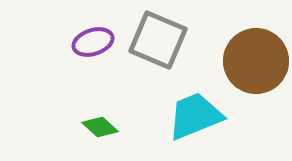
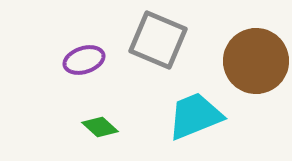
purple ellipse: moved 9 px left, 18 px down
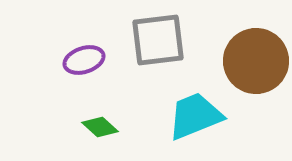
gray square: rotated 30 degrees counterclockwise
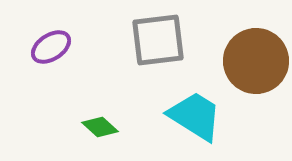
purple ellipse: moved 33 px left, 13 px up; rotated 15 degrees counterclockwise
cyan trapezoid: rotated 54 degrees clockwise
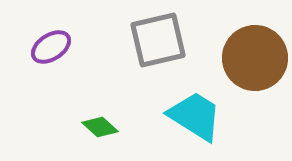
gray square: rotated 6 degrees counterclockwise
brown circle: moved 1 px left, 3 px up
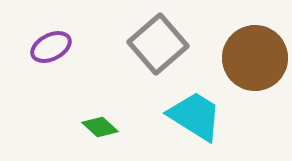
gray square: moved 4 px down; rotated 28 degrees counterclockwise
purple ellipse: rotated 6 degrees clockwise
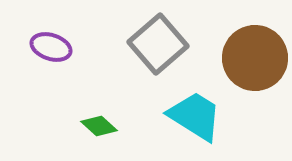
purple ellipse: rotated 45 degrees clockwise
green diamond: moved 1 px left, 1 px up
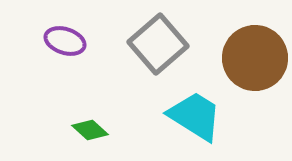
purple ellipse: moved 14 px right, 6 px up
green diamond: moved 9 px left, 4 px down
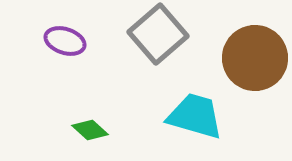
gray square: moved 10 px up
cyan trapezoid: rotated 16 degrees counterclockwise
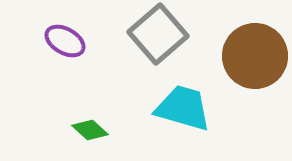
purple ellipse: rotated 12 degrees clockwise
brown circle: moved 2 px up
cyan trapezoid: moved 12 px left, 8 px up
